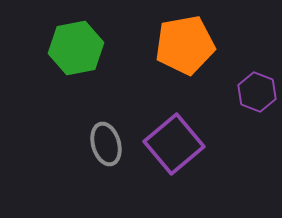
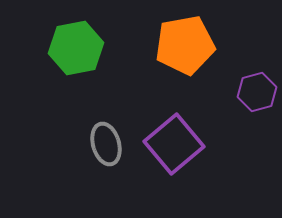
purple hexagon: rotated 24 degrees clockwise
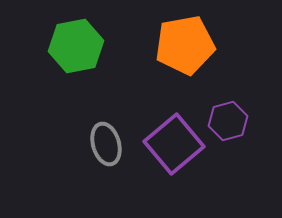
green hexagon: moved 2 px up
purple hexagon: moved 29 px left, 29 px down
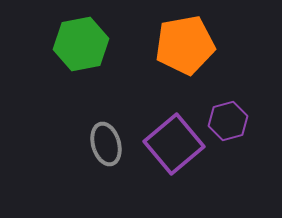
green hexagon: moved 5 px right, 2 px up
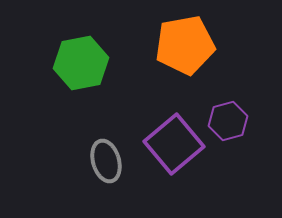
green hexagon: moved 19 px down
gray ellipse: moved 17 px down
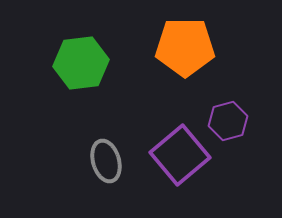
orange pentagon: moved 2 px down; rotated 10 degrees clockwise
green hexagon: rotated 4 degrees clockwise
purple square: moved 6 px right, 11 px down
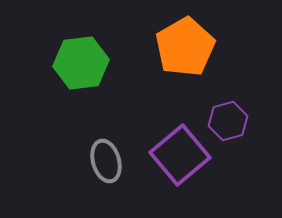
orange pentagon: rotated 30 degrees counterclockwise
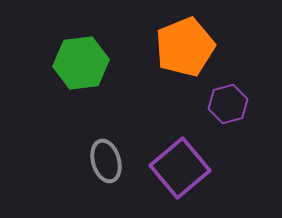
orange pentagon: rotated 8 degrees clockwise
purple hexagon: moved 17 px up
purple square: moved 13 px down
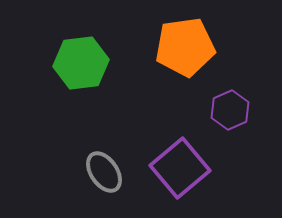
orange pentagon: rotated 14 degrees clockwise
purple hexagon: moved 2 px right, 6 px down; rotated 9 degrees counterclockwise
gray ellipse: moved 2 px left, 11 px down; rotated 18 degrees counterclockwise
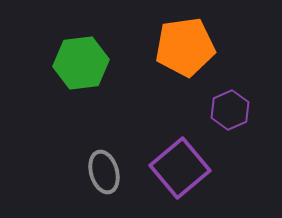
gray ellipse: rotated 18 degrees clockwise
